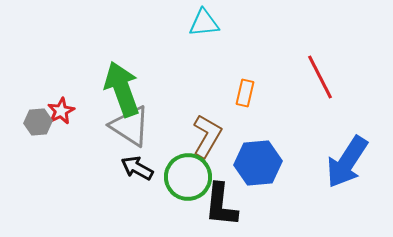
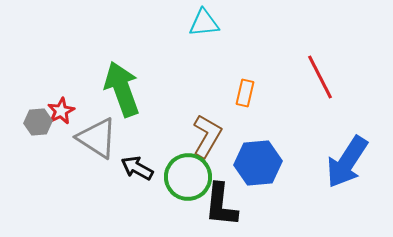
gray triangle: moved 33 px left, 12 px down
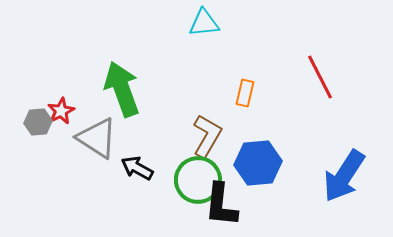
blue arrow: moved 3 px left, 14 px down
green circle: moved 10 px right, 3 px down
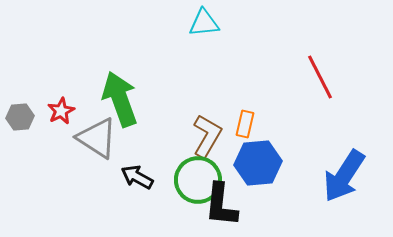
green arrow: moved 2 px left, 10 px down
orange rectangle: moved 31 px down
gray hexagon: moved 18 px left, 5 px up
black arrow: moved 9 px down
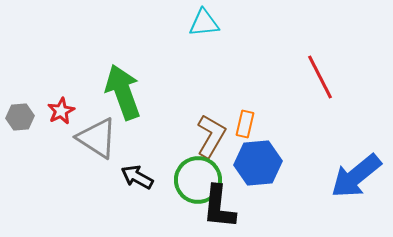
green arrow: moved 3 px right, 7 px up
brown L-shape: moved 4 px right
blue arrow: moved 12 px right; rotated 18 degrees clockwise
black L-shape: moved 2 px left, 2 px down
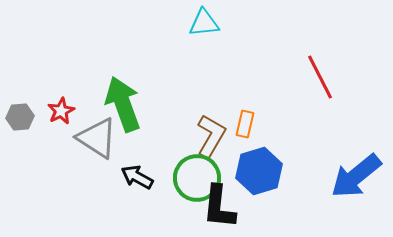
green arrow: moved 12 px down
blue hexagon: moved 1 px right, 8 px down; rotated 12 degrees counterclockwise
green circle: moved 1 px left, 2 px up
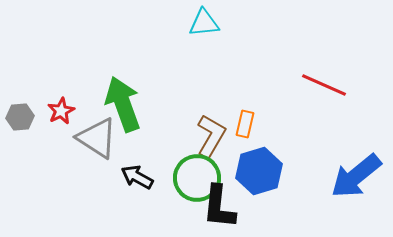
red line: moved 4 px right, 8 px down; rotated 39 degrees counterclockwise
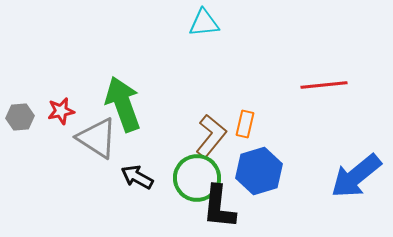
red line: rotated 30 degrees counterclockwise
red star: rotated 16 degrees clockwise
brown L-shape: rotated 9 degrees clockwise
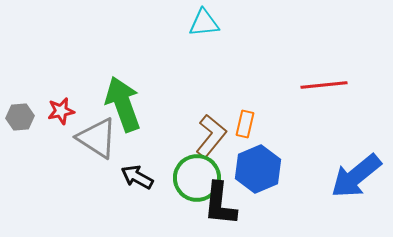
blue hexagon: moved 1 px left, 2 px up; rotated 6 degrees counterclockwise
black L-shape: moved 1 px right, 3 px up
